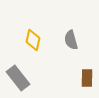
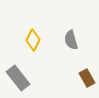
yellow diamond: rotated 15 degrees clockwise
brown rectangle: rotated 30 degrees counterclockwise
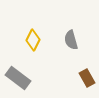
gray rectangle: rotated 15 degrees counterclockwise
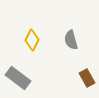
yellow diamond: moved 1 px left
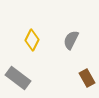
gray semicircle: rotated 42 degrees clockwise
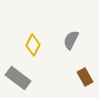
yellow diamond: moved 1 px right, 5 px down
brown rectangle: moved 2 px left, 1 px up
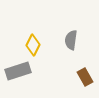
gray semicircle: rotated 18 degrees counterclockwise
gray rectangle: moved 7 px up; rotated 55 degrees counterclockwise
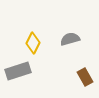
gray semicircle: moved 1 px left, 1 px up; rotated 66 degrees clockwise
yellow diamond: moved 2 px up
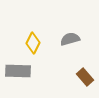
gray rectangle: rotated 20 degrees clockwise
brown rectangle: rotated 12 degrees counterclockwise
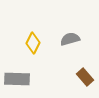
gray rectangle: moved 1 px left, 8 px down
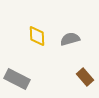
yellow diamond: moved 4 px right, 7 px up; rotated 30 degrees counterclockwise
gray rectangle: rotated 25 degrees clockwise
